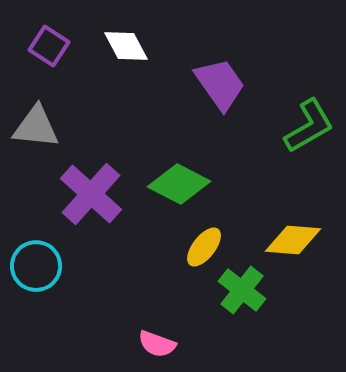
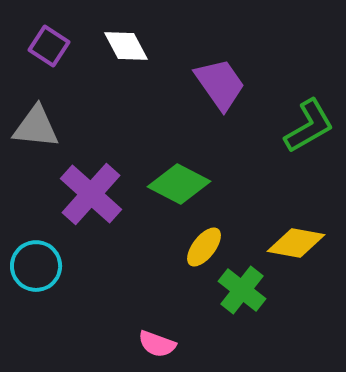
yellow diamond: moved 3 px right, 3 px down; rotated 6 degrees clockwise
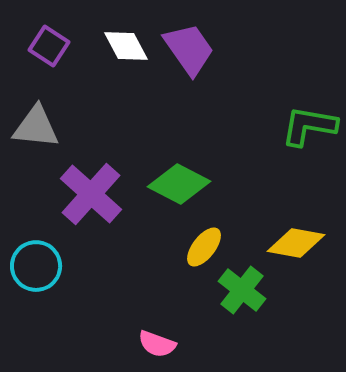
purple trapezoid: moved 31 px left, 35 px up
green L-shape: rotated 140 degrees counterclockwise
